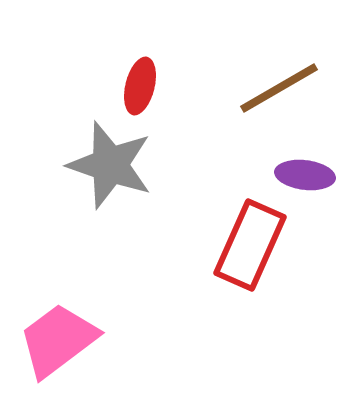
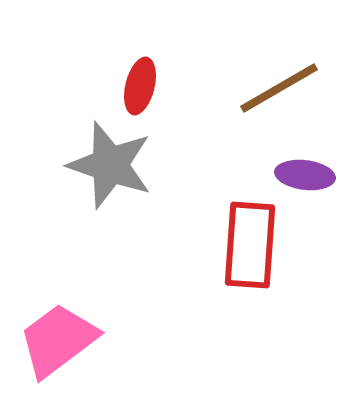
red rectangle: rotated 20 degrees counterclockwise
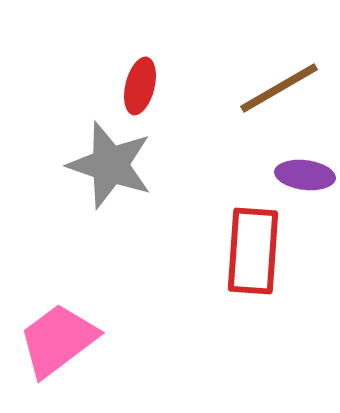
red rectangle: moved 3 px right, 6 px down
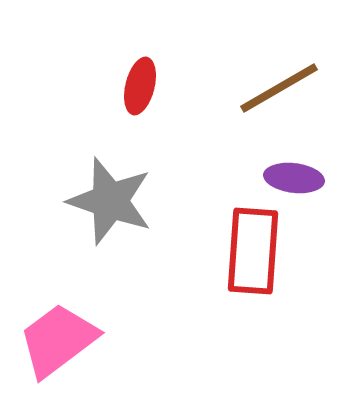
gray star: moved 36 px down
purple ellipse: moved 11 px left, 3 px down
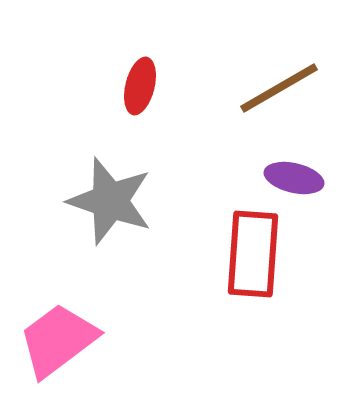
purple ellipse: rotated 6 degrees clockwise
red rectangle: moved 3 px down
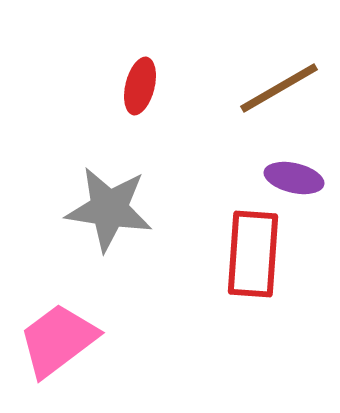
gray star: moved 1 px left, 8 px down; rotated 10 degrees counterclockwise
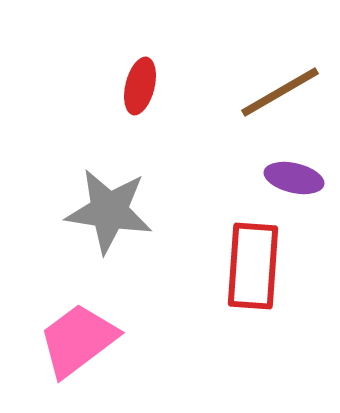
brown line: moved 1 px right, 4 px down
gray star: moved 2 px down
red rectangle: moved 12 px down
pink trapezoid: moved 20 px right
